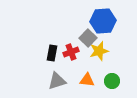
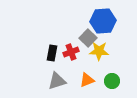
yellow star: rotated 18 degrees clockwise
orange triangle: rotated 28 degrees counterclockwise
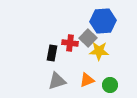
red cross: moved 1 px left, 9 px up; rotated 28 degrees clockwise
green circle: moved 2 px left, 4 px down
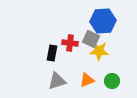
gray square: moved 3 px right, 1 px down; rotated 18 degrees counterclockwise
green circle: moved 2 px right, 4 px up
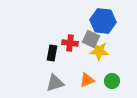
blue hexagon: rotated 10 degrees clockwise
gray triangle: moved 2 px left, 2 px down
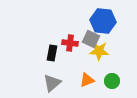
gray triangle: moved 3 px left; rotated 24 degrees counterclockwise
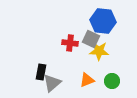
black rectangle: moved 11 px left, 19 px down
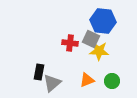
black rectangle: moved 2 px left
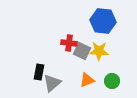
gray square: moved 9 px left, 12 px down
red cross: moved 1 px left
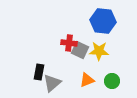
gray square: moved 2 px left, 1 px up
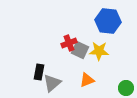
blue hexagon: moved 5 px right
red cross: rotated 28 degrees counterclockwise
green circle: moved 14 px right, 7 px down
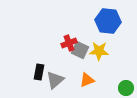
gray triangle: moved 3 px right, 3 px up
